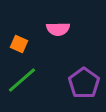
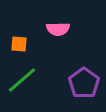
orange square: rotated 18 degrees counterclockwise
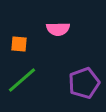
purple pentagon: rotated 16 degrees clockwise
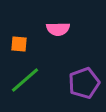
green line: moved 3 px right
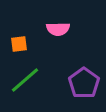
orange square: rotated 12 degrees counterclockwise
purple pentagon: rotated 16 degrees counterclockwise
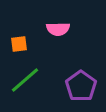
purple pentagon: moved 3 px left, 3 px down
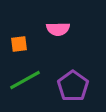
green line: rotated 12 degrees clockwise
purple pentagon: moved 8 px left
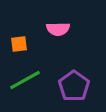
purple pentagon: moved 1 px right
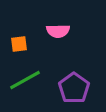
pink semicircle: moved 2 px down
purple pentagon: moved 2 px down
